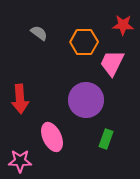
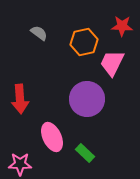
red star: moved 1 px left, 1 px down
orange hexagon: rotated 12 degrees counterclockwise
purple circle: moved 1 px right, 1 px up
green rectangle: moved 21 px left, 14 px down; rotated 66 degrees counterclockwise
pink star: moved 3 px down
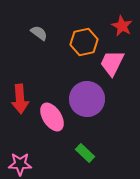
red star: rotated 25 degrees clockwise
pink ellipse: moved 20 px up; rotated 8 degrees counterclockwise
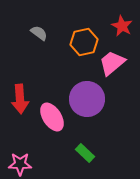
pink trapezoid: rotated 24 degrees clockwise
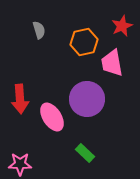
red star: rotated 20 degrees clockwise
gray semicircle: moved 3 px up; rotated 36 degrees clockwise
pink trapezoid: rotated 60 degrees counterclockwise
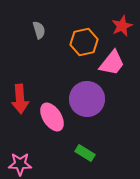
pink trapezoid: rotated 132 degrees counterclockwise
green rectangle: rotated 12 degrees counterclockwise
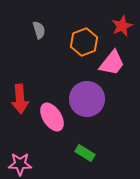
orange hexagon: rotated 8 degrees counterclockwise
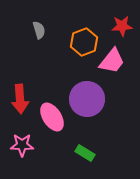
red star: rotated 20 degrees clockwise
pink trapezoid: moved 2 px up
pink star: moved 2 px right, 19 px up
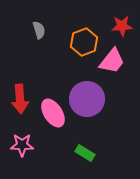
pink ellipse: moved 1 px right, 4 px up
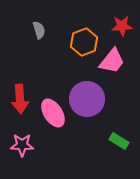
green rectangle: moved 34 px right, 12 px up
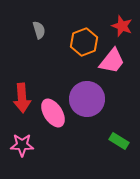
red star: rotated 25 degrees clockwise
red arrow: moved 2 px right, 1 px up
